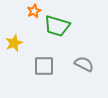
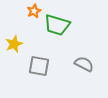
green trapezoid: moved 1 px up
yellow star: moved 1 px down
gray square: moved 5 px left; rotated 10 degrees clockwise
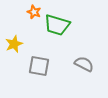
orange star: moved 1 px down; rotated 24 degrees counterclockwise
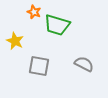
yellow star: moved 1 px right, 3 px up; rotated 24 degrees counterclockwise
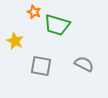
gray square: moved 2 px right
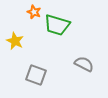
gray square: moved 5 px left, 9 px down; rotated 10 degrees clockwise
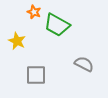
green trapezoid: rotated 12 degrees clockwise
yellow star: moved 2 px right
gray square: rotated 20 degrees counterclockwise
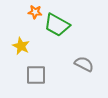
orange star: moved 1 px right; rotated 16 degrees counterclockwise
yellow star: moved 4 px right, 5 px down
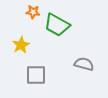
orange star: moved 2 px left
yellow star: moved 1 px up; rotated 18 degrees clockwise
gray semicircle: rotated 12 degrees counterclockwise
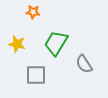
green trapezoid: moved 1 px left, 18 px down; rotated 92 degrees clockwise
yellow star: moved 4 px left, 1 px up; rotated 30 degrees counterclockwise
gray semicircle: rotated 138 degrees counterclockwise
